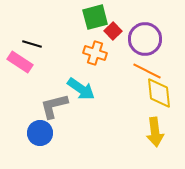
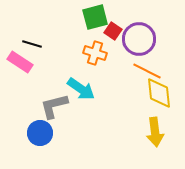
red square: rotated 12 degrees counterclockwise
purple circle: moved 6 px left
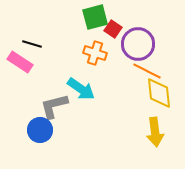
red square: moved 2 px up
purple circle: moved 1 px left, 5 px down
blue circle: moved 3 px up
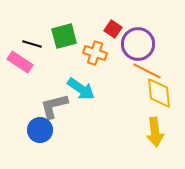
green square: moved 31 px left, 19 px down
